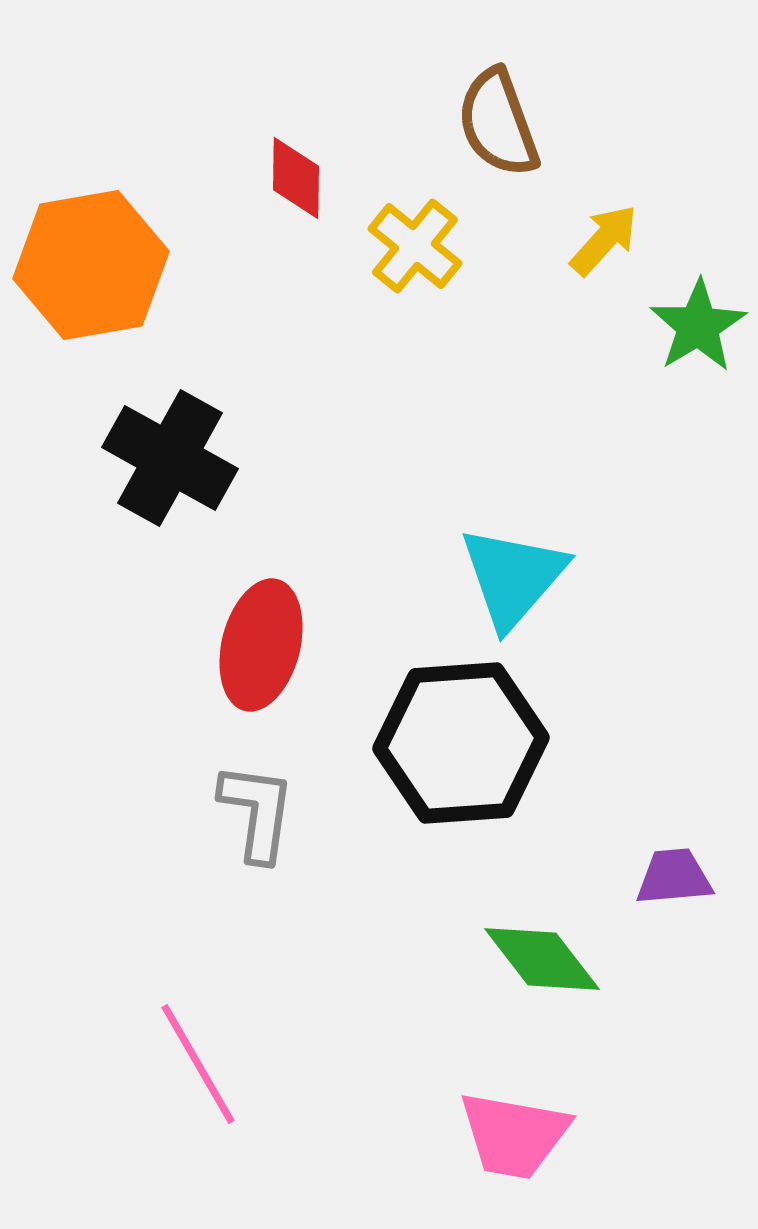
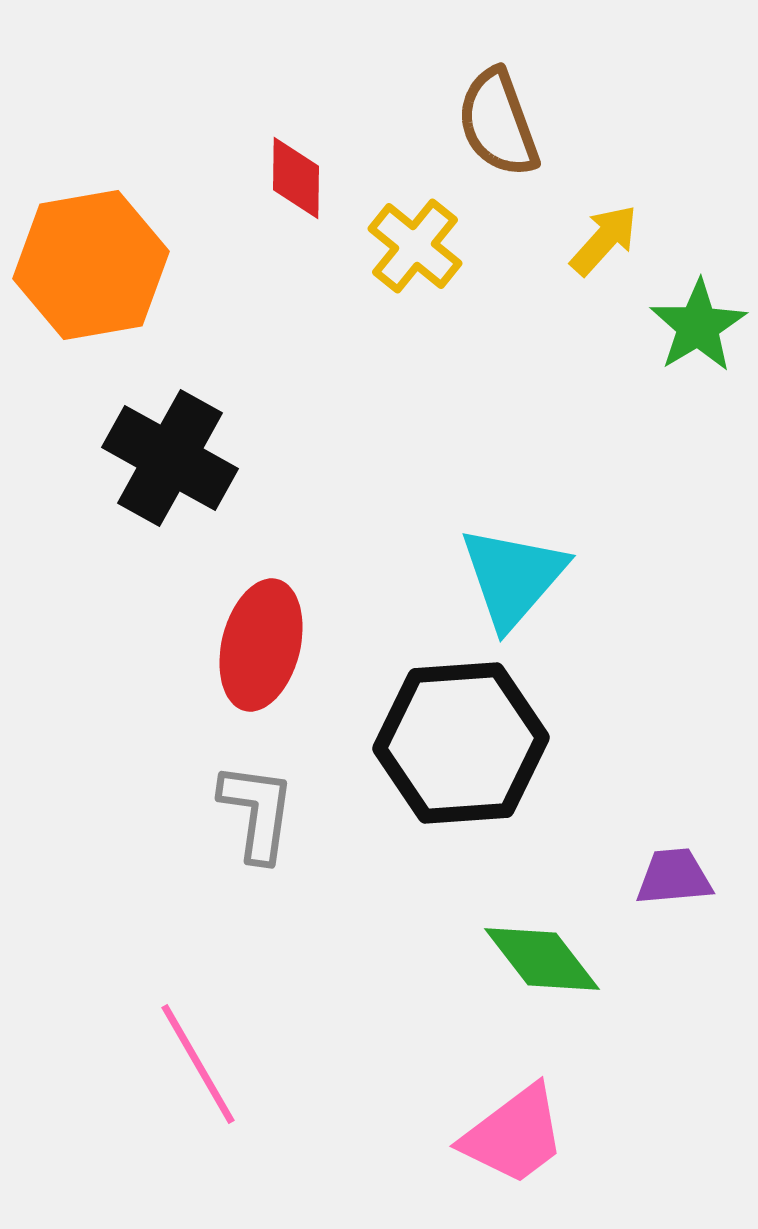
pink trapezoid: rotated 47 degrees counterclockwise
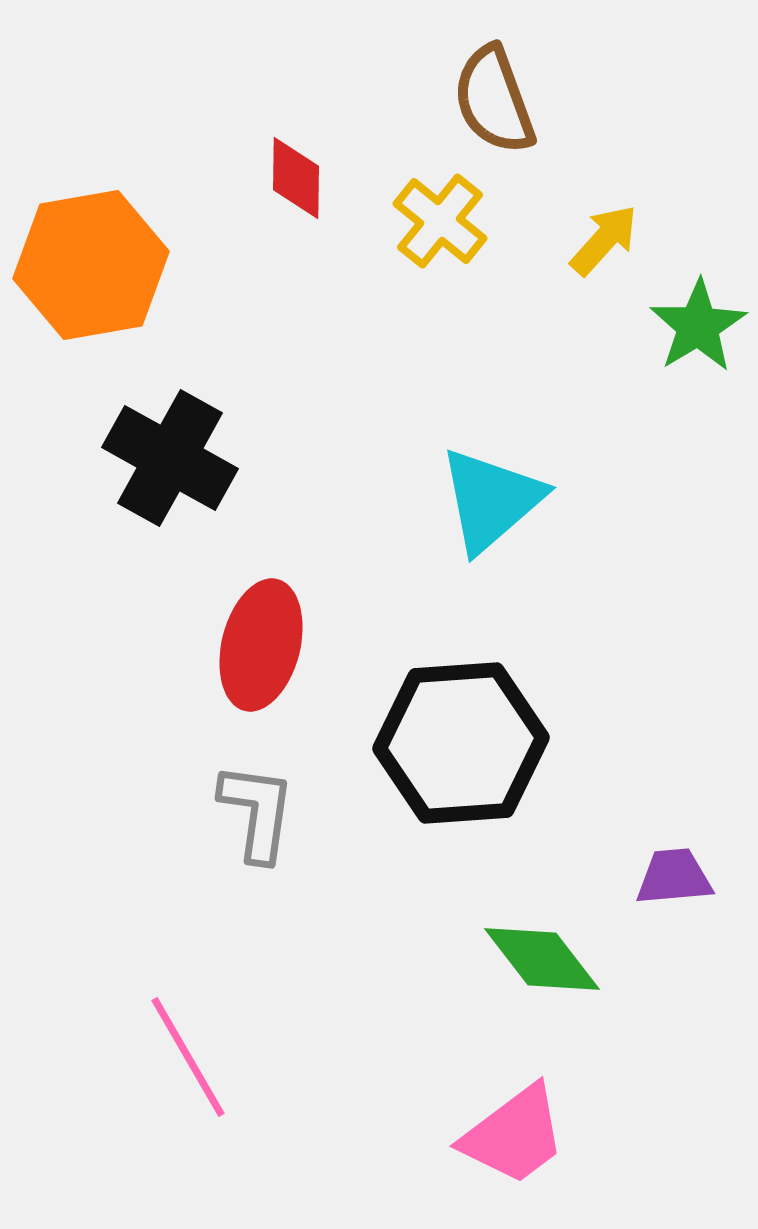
brown semicircle: moved 4 px left, 23 px up
yellow cross: moved 25 px right, 25 px up
cyan triangle: moved 22 px left, 77 px up; rotated 8 degrees clockwise
pink line: moved 10 px left, 7 px up
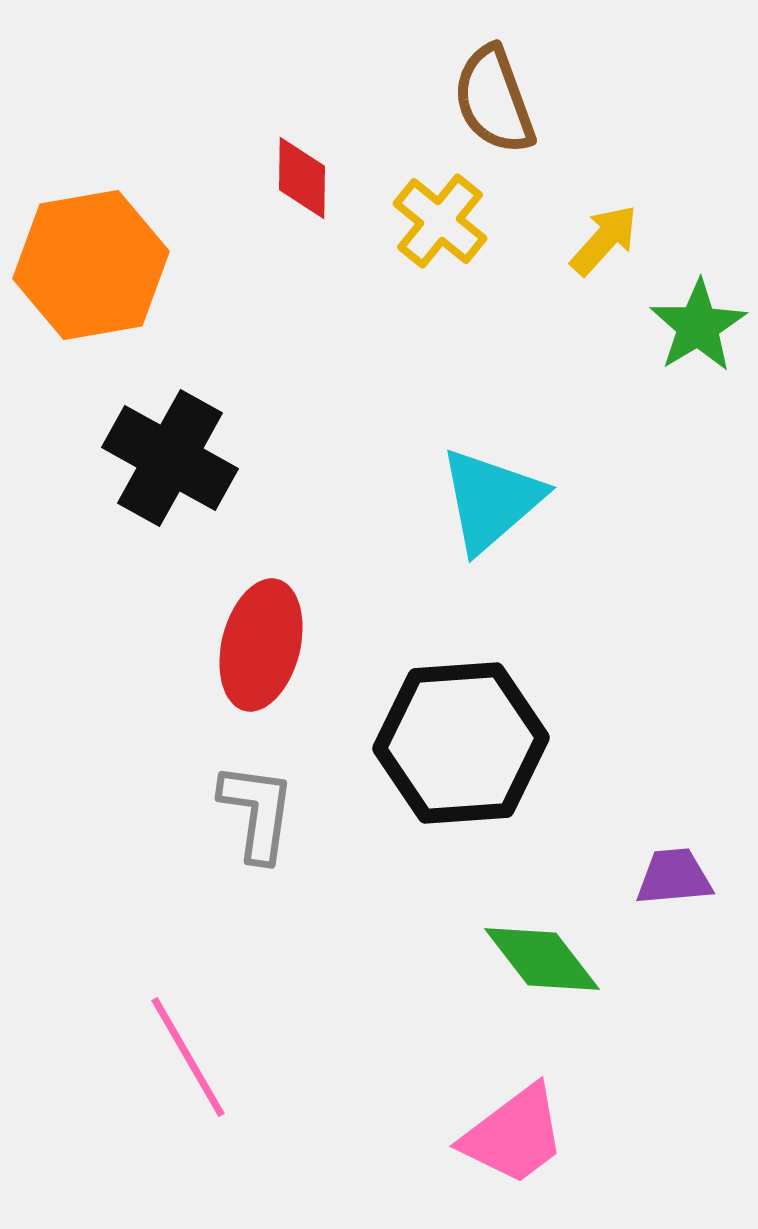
red diamond: moved 6 px right
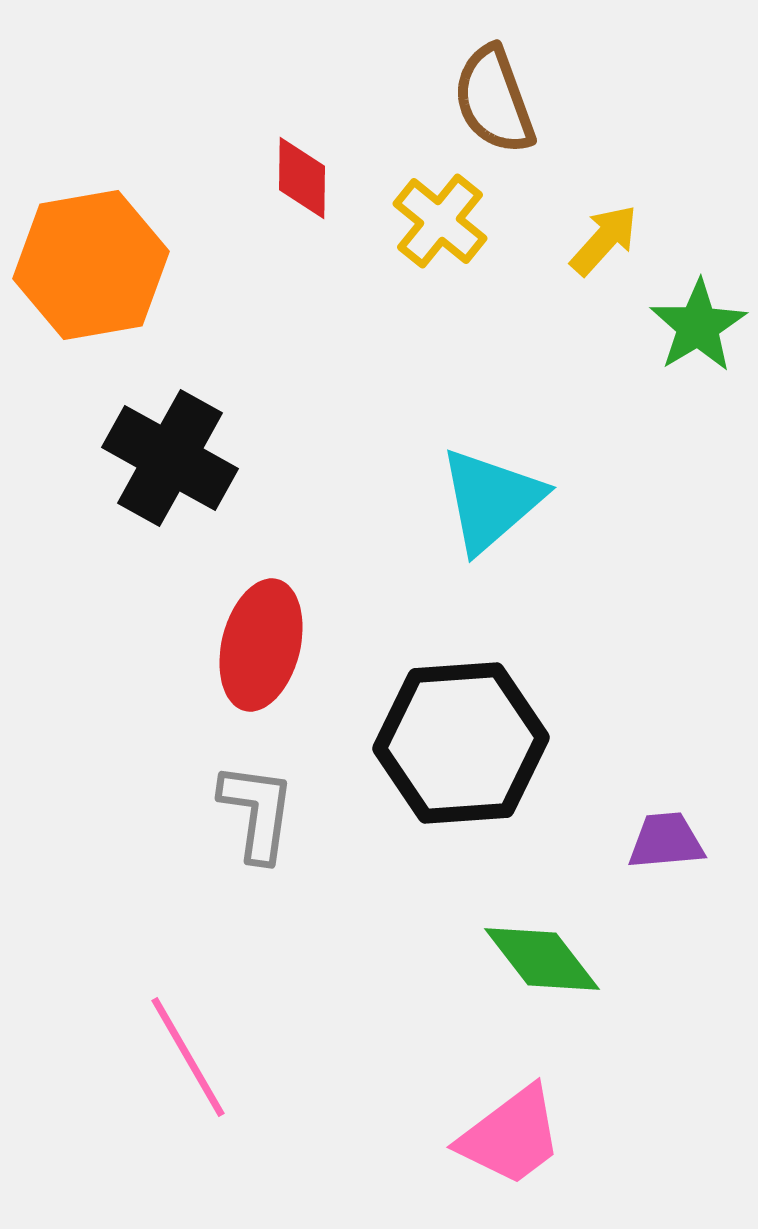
purple trapezoid: moved 8 px left, 36 px up
pink trapezoid: moved 3 px left, 1 px down
